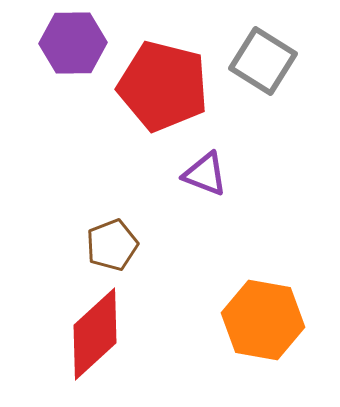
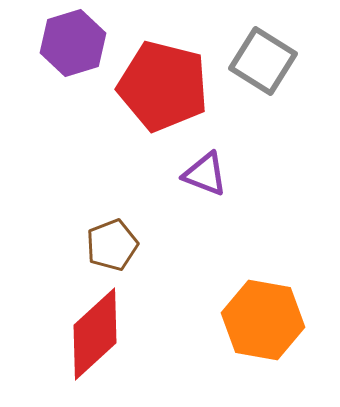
purple hexagon: rotated 16 degrees counterclockwise
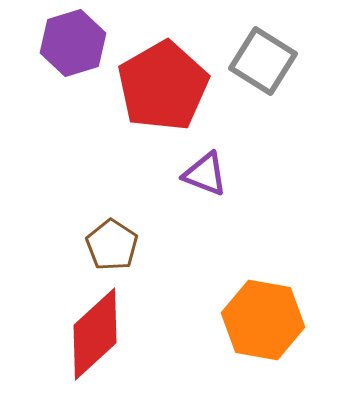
red pentagon: rotated 28 degrees clockwise
brown pentagon: rotated 18 degrees counterclockwise
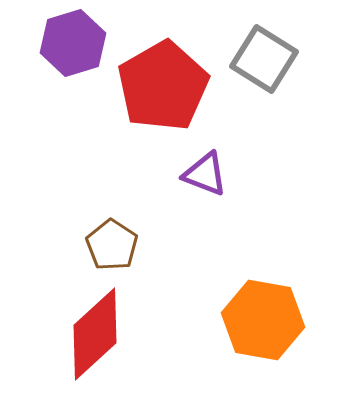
gray square: moved 1 px right, 2 px up
